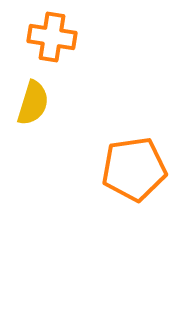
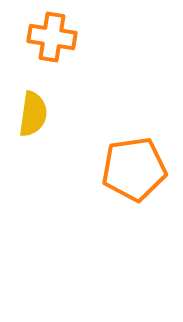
yellow semicircle: moved 11 px down; rotated 9 degrees counterclockwise
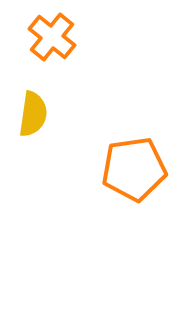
orange cross: rotated 30 degrees clockwise
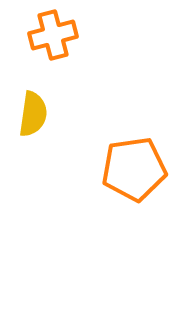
orange cross: moved 1 px right, 2 px up; rotated 36 degrees clockwise
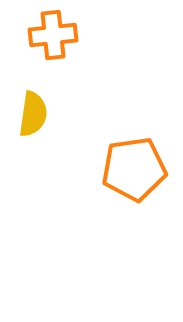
orange cross: rotated 9 degrees clockwise
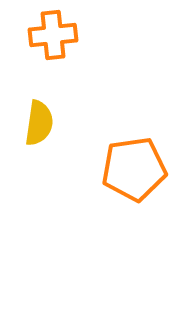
yellow semicircle: moved 6 px right, 9 px down
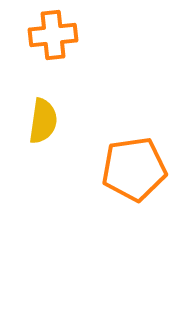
yellow semicircle: moved 4 px right, 2 px up
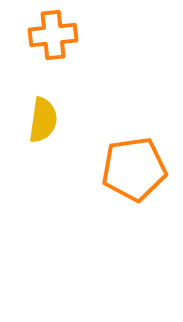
yellow semicircle: moved 1 px up
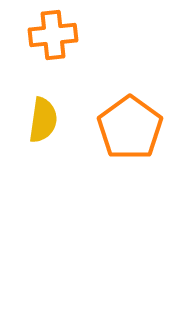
orange pentagon: moved 4 px left, 41 px up; rotated 28 degrees counterclockwise
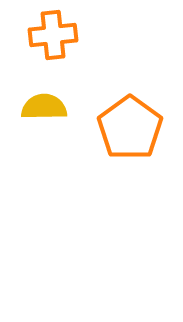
yellow semicircle: moved 1 px right, 13 px up; rotated 99 degrees counterclockwise
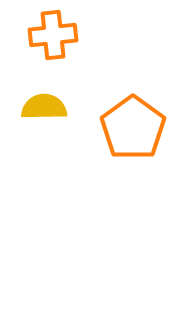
orange pentagon: moved 3 px right
